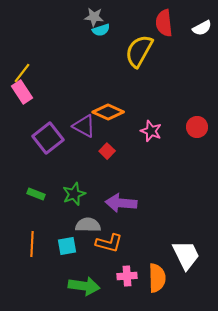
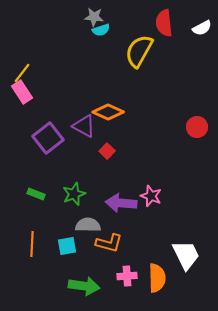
pink star: moved 65 px down
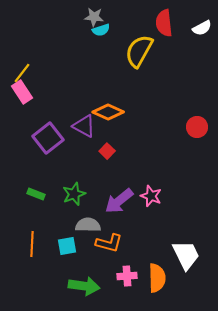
purple arrow: moved 2 px left, 2 px up; rotated 44 degrees counterclockwise
